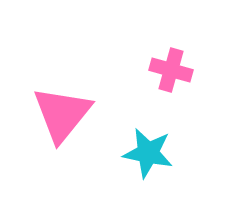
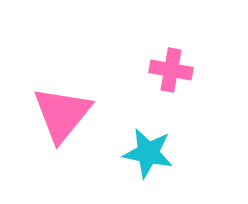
pink cross: rotated 6 degrees counterclockwise
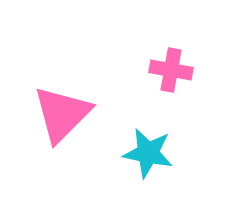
pink triangle: rotated 6 degrees clockwise
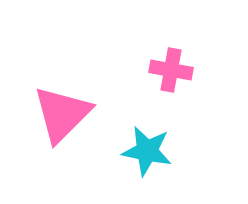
cyan star: moved 1 px left, 2 px up
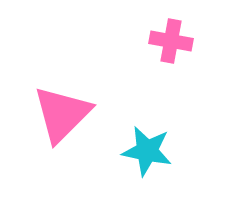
pink cross: moved 29 px up
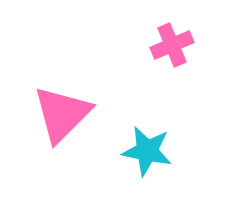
pink cross: moved 1 px right, 4 px down; rotated 33 degrees counterclockwise
